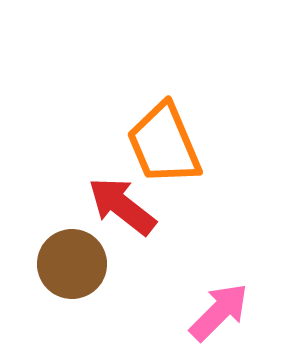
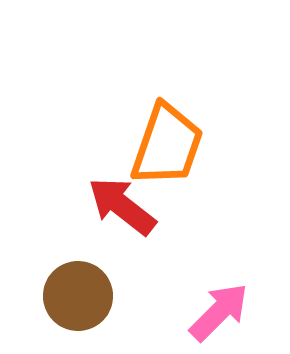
orange trapezoid: moved 3 px right, 1 px down; rotated 138 degrees counterclockwise
brown circle: moved 6 px right, 32 px down
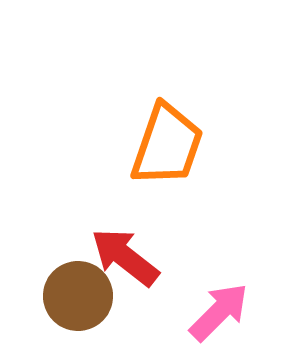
red arrow: moved 3 px right, 51 px down
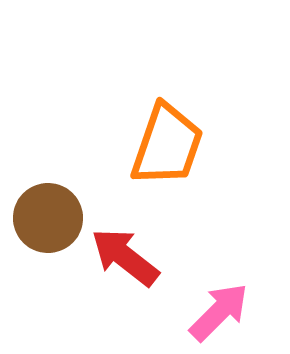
brown circle: moved 30 px left, 78 px up
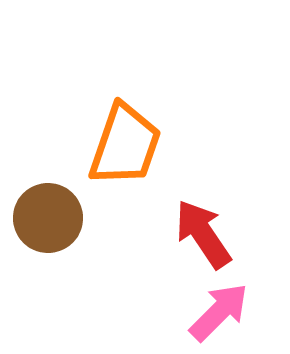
orange trapezoid: moved 42 px left
red arrow: moved 78 px right, 23 px up; rotated 18 degrees clockwise
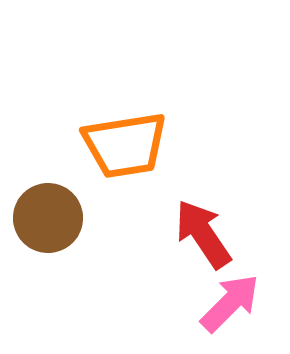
orange trapezoid: rotated 62 degrees clockwise
pink arrow: moved 11 px right, 9 px up
